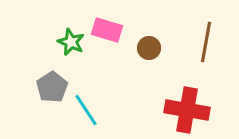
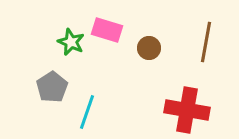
cyan line: moved 1 px right, 2 px down; rotated 52 degrees clockwise
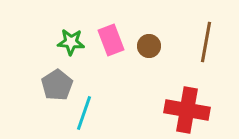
pink rectangle: moved 4 px right, 10 px down; rotated 52 degrees clockwise
green star: rotated 20 degrees counterclockwise
brown circle: moved 2 px up
gray pentagon: moved 5 px right, 2 px up
cyan line: moved 3 px left, 1 px down
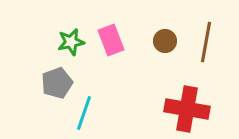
green star: rotated 16 degrees counterclockwise
brown circle: moved 16 px right, 5 px up
gray pentagon: moved 2 px up; rotated 12 degrees clockwise
red cross: moved 1 px up
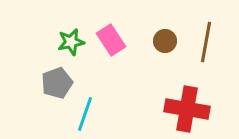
pink rectangle: rotated 12 degrees counterclockwise
cyan line: moved 1 px right, 1 px down
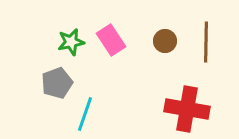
brown line: rotated 9 degrees counterclockwise
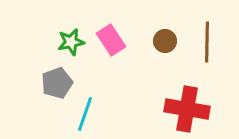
brown line: moved 1 px right
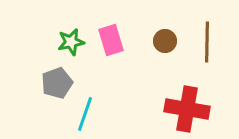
pink rectangle: rotated 16 degrees clockwise
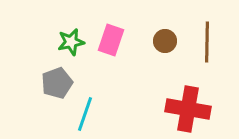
pink rectangle: rotated 36 degrees clockwise
red cross: moved 1 px right
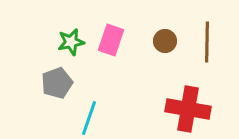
cyan line: moved 4 px right, 4 px down
